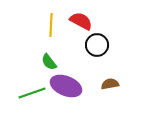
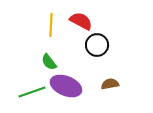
green line: moved 1 px up
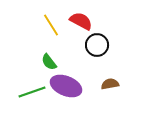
yellow line: rotated 35 degrees counterclockwise
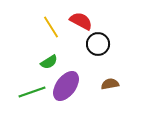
yellow line: moved 2 px down
black circle: moved 1 px right, 1 px up
green semicircle: rotated 84 degrees counterclockwise
purple ellipse: rotated 76 degrees counterclockwise
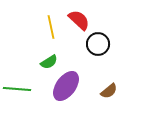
red semicircle: moved 2 px left, 1 px up; rotated 15 degrees clockwise
yellow line: rotated 20 degrees clockwise
brown semicircle: moved 1 px left, 7 px down; rotated 150 degrees clockwise
green line: moved 15 px left, 3 px up; rotated 24 degrees clockwise
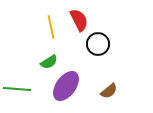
red semicircle: rotated 20 degrees clockwise
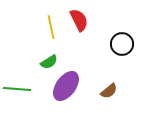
black circle: moved 24 px right
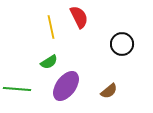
red semicircle: moved 3 px up
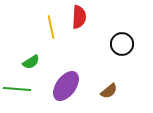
red semicircle: rotated 30 degrees clockwise
green semicircle: moved 18 px left
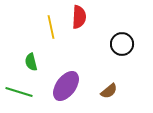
green semicircle: rotated 108 degrees clockwise
green line: moved 2 px right, 3 px down; rotated 12 degrees clockwise
